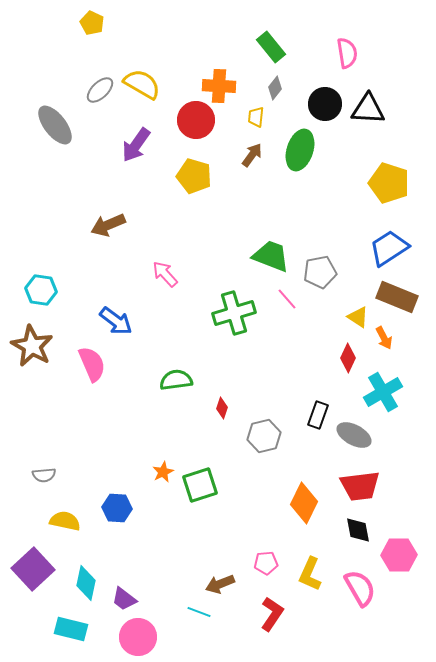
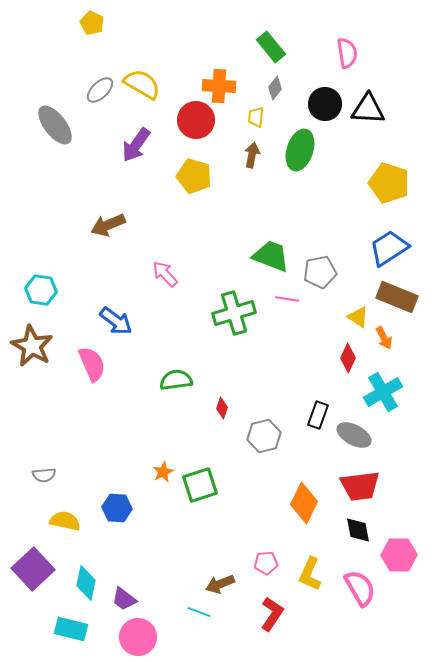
brown arrow at (252, 155): rotated 25 degrees counterclockwise
pink line at (287, 299): rotated 40 degrees counterclockwise
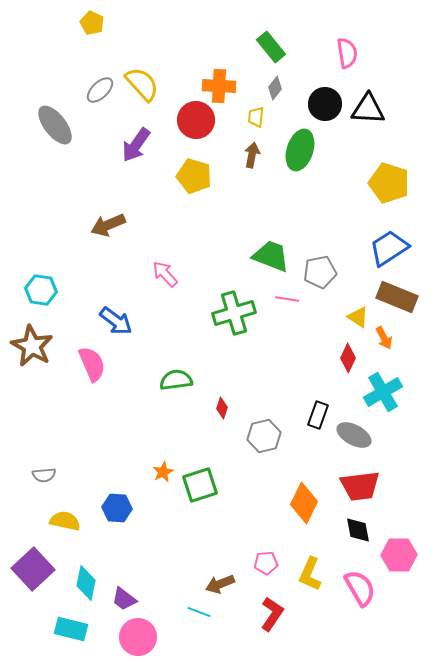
yellow semicircle at (142, 84): rotated 18 degrees clockwise
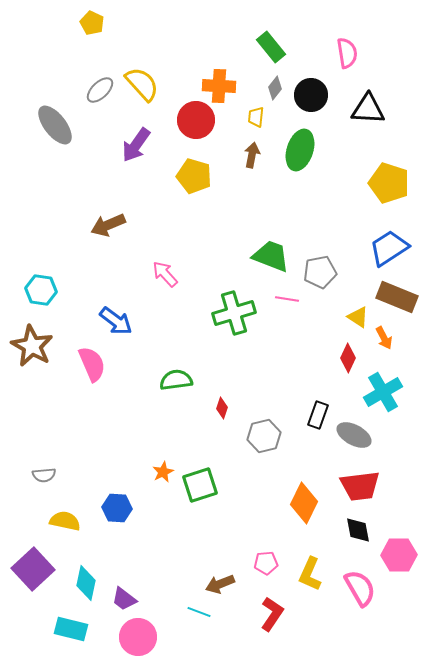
black circle at (325, 104): moved 14 px left, 9 px up
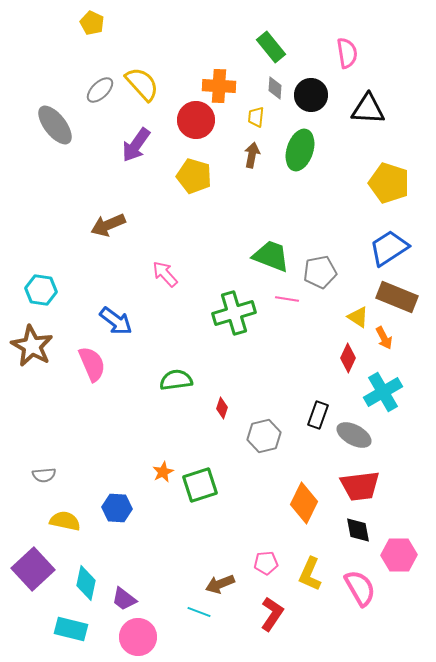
gray diamond at (275, 88): rotated 35 degrees counterclockwise
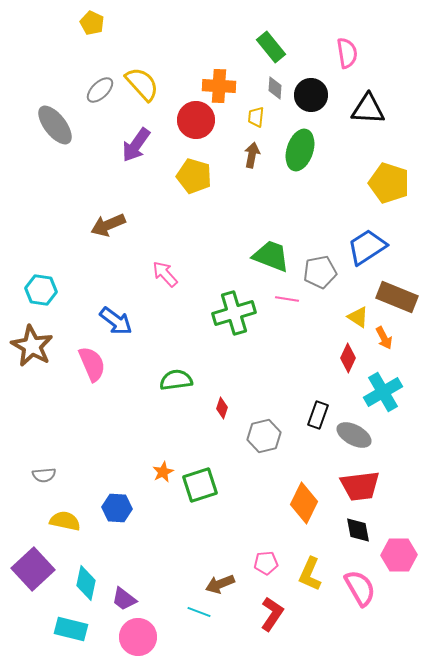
blue trapezoid at (389, 248): moved 22 px left, 1 px up
